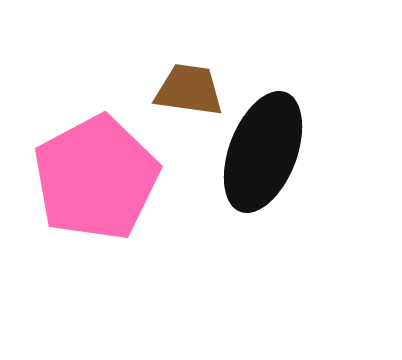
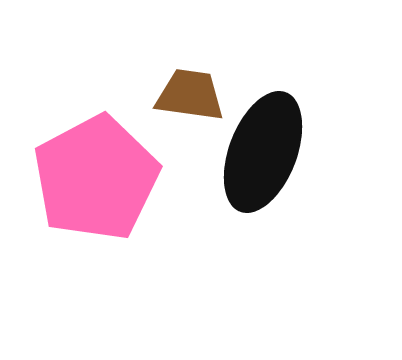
brown trapezoid: moved 1 px right, 5 px down
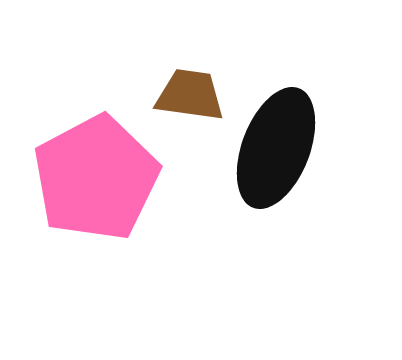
black ellipse: moved 13 px right, 4 px up
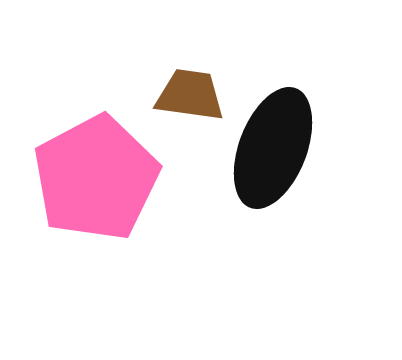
black ellipse: moved 3 px left
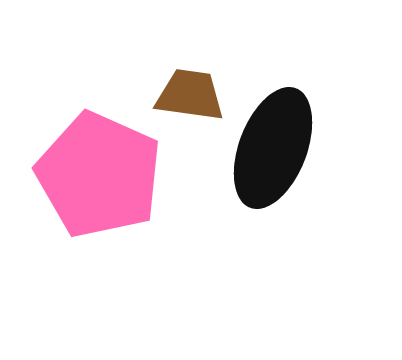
pink pentagon: moved 3 px right, 3 px up; rotated 20 degrees counterclockwise
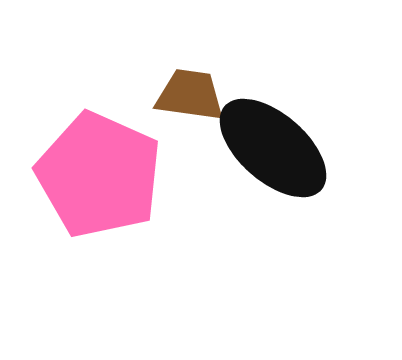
black ellipse: rotated 70 degrees counterclockwise
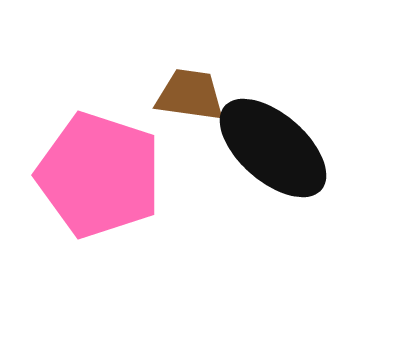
pink pentagon: rotated 6 degrees counterclockwise
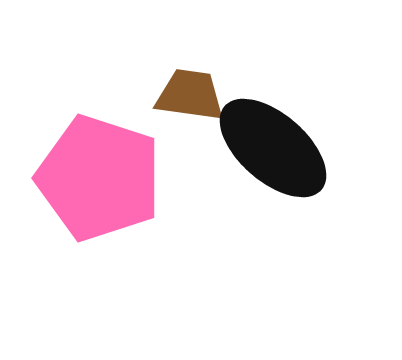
pink pentagon: moved 3 px down
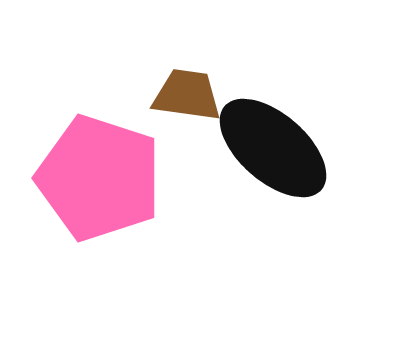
brown trapezoid: moved 3 px left
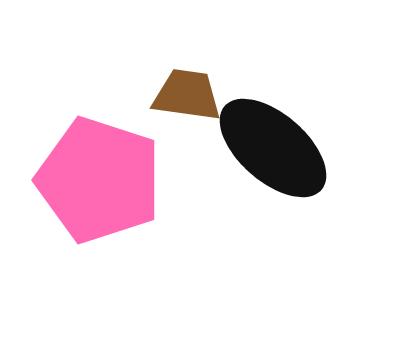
pink pentagon: moved 2 px down
